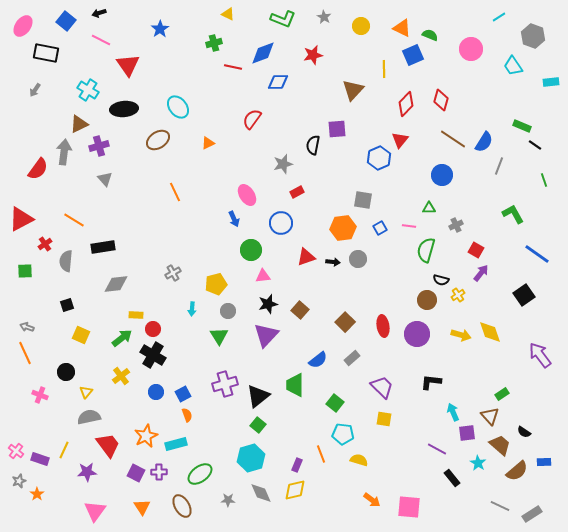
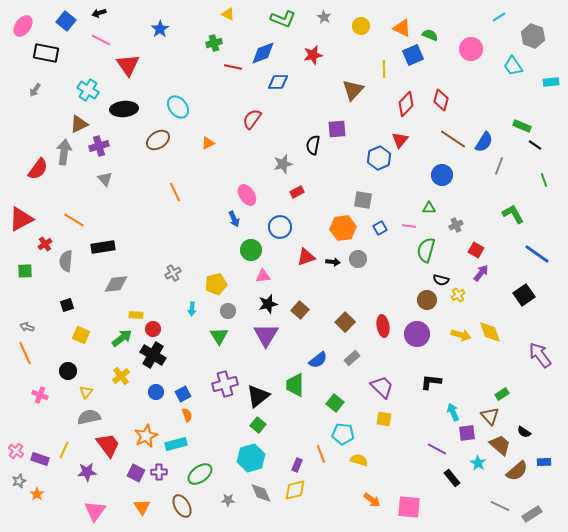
blue circle at (281, 223): moved 1 px left, 4 px down
purple triangle at (266, 335): rotated 12 degrees counterclockwise
black circle at (66, 372): moved 2 px right, 1 px up
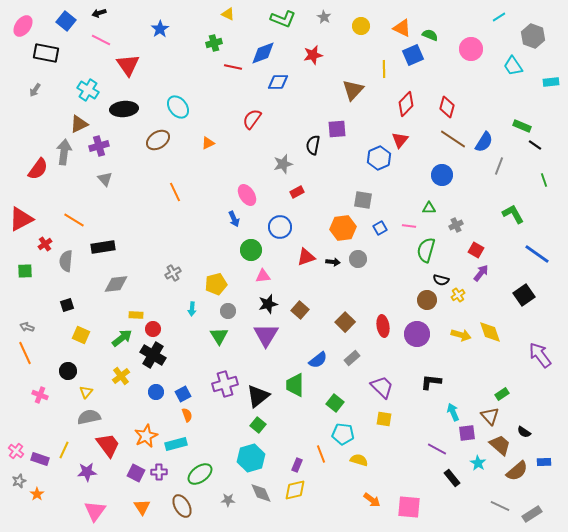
red diamond at (441, 100): moved 6 px right, 7 px down
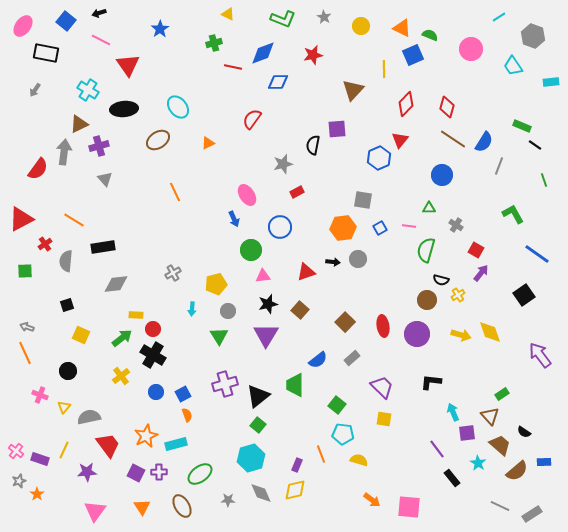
gray cross at (456, 225): rotated 32 degrees counterclockwise
red triangle at (306, 257): moved 15 px down
yellow triangle at (86, 392): moved 22 px left, 15 px down
green square at (335, 403): moved 2 px right, 2 px down
purple line at (437, 449): rotated 24 degrees clockwise
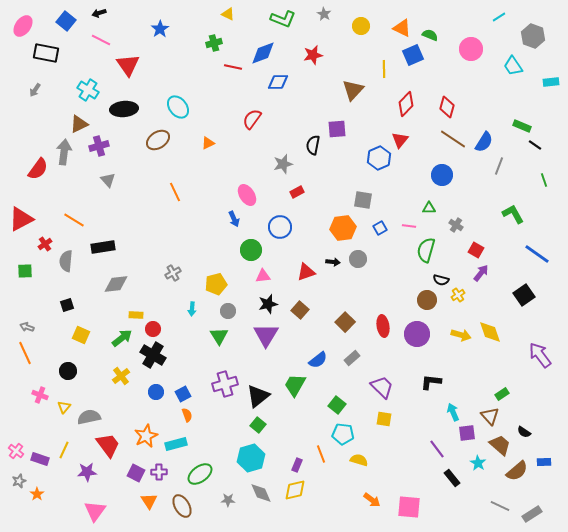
gray star at (324, 17): moved 3 px up
gray triangle at (105, 179): moved 3 px right, 1 px down
green trapezoid at (295, 385): rotated 30 degrees clockwise
orange triangle at (142, 507): moved 7 px right, 6 px up
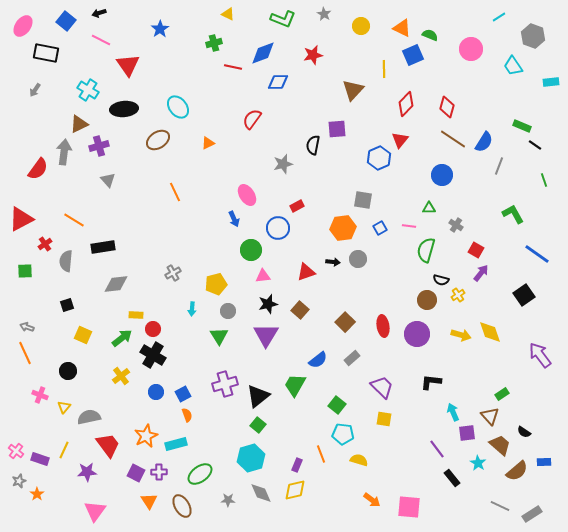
red rectangle at (297, 192): moved 14 px down
blue circle at (280, 227): moved 2 px left, 1 px down
yellow square at (81, 335): moved 2 px right
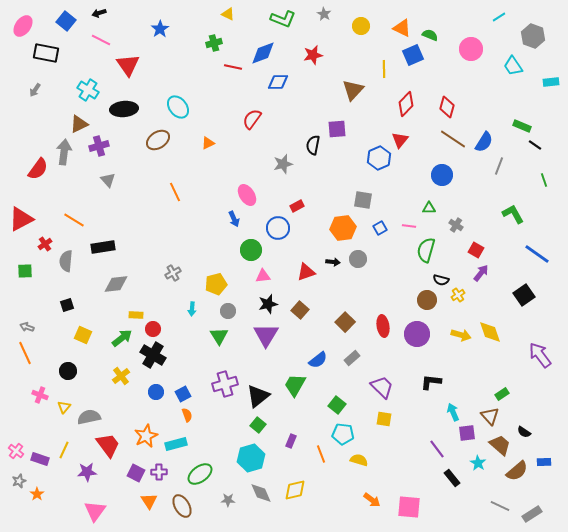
purple rectangle at (297, 465): moved 6 px left, 24 px up
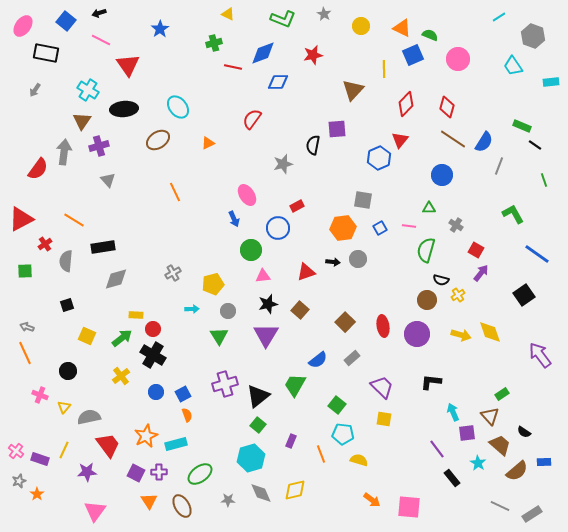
pink circle at (471, 49): moved 13 px left, 10 px down
brown triangle at (79, 124): moved 3 px right, 3 px up; rotated 30 degrees counterclockwise
gray diamond at (116, 284): moved 5 px up; rotated 10 degrees counterclockwise
yellow pentagon at (216, 284): moved 3 px left
cyan arrow at (192, 309): rotated 96 degrees counterclockwise
yellow square at (83, 335): moved 4 px right, 1 px down
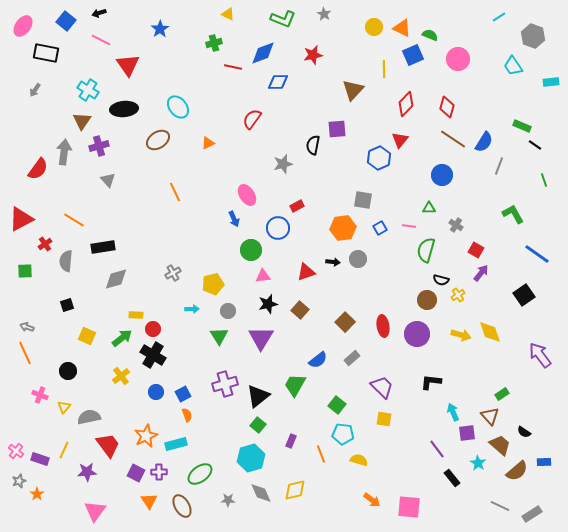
yellow circle at (361, 26): moved 13 px right, 1 px down
purple triangle at (266, 335): moved 5 px left, 3 px down
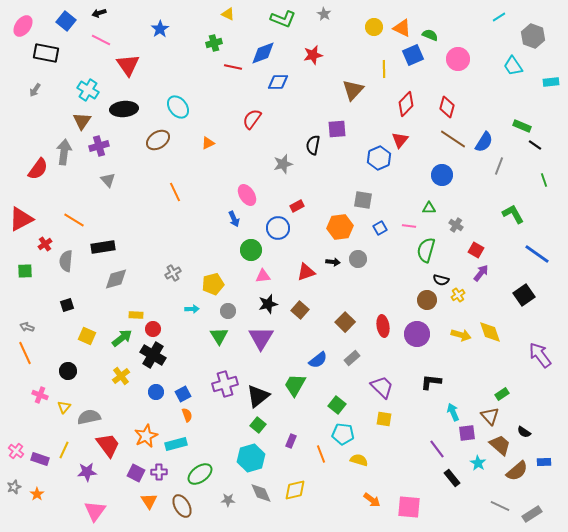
orange hexagon at (343, 228): moved 3 px left, 1 px up
gray star at (19, 481): moved 5 px left, 6 px down
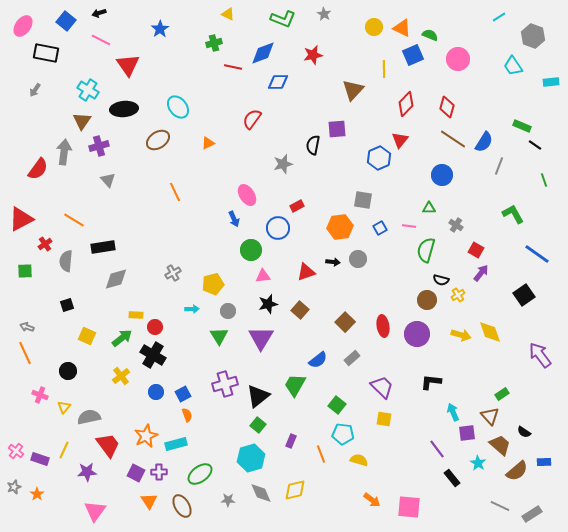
red circle at (153, 329): moved 2 px right, 2 px up
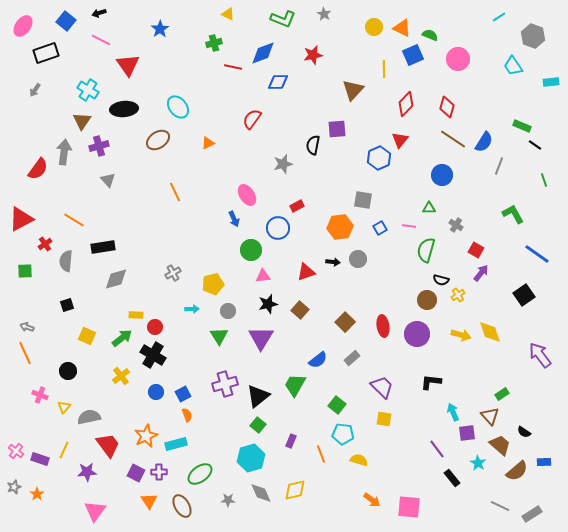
black rectangle at (46, 53): rotated 30 degrees counterclockwise
